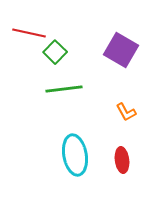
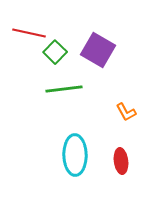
purple square: moved 23 px left
cyan ellipse: rotated 9 degrees clockwise
red ellipse: moved 1 px left, 1 px down
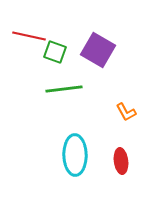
red line: moved 3 px down
green square: rotated 25 degrees counterclockwise
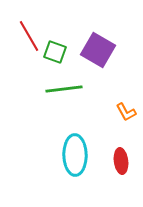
red line: rotated 48 degrees clockwise
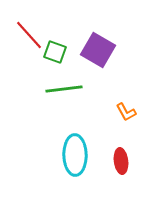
red line: moved 1 px up; rotated 12 degrees counterclockwise
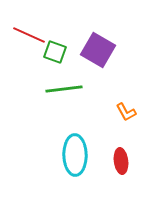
red line: rotated 24 degrees counterclockwise
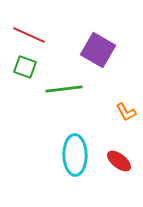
green square: moved 30 px left, 15 px down
red ellipse: moved 2 px left; rotated 45 degrees counterclockwise
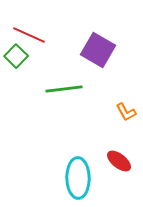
green square: moved 9 px left, 11 px up; rotated 25 degrees clockwise
cyan ellipse: moved 3 px right, 23 px down
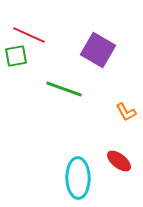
green square: rotated 35 degrees clockwise
green line: rotated 27 degrees clockwise
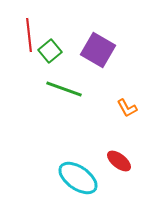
red line: rotated 60 degrees clockwise
green square: moved 34 px right, 5 px up; rotated 30 degrees counterclockwise
orange L-shape: moved 1 px right, 4 px up
cyan ellipse: rotated 54 degrees counterclockwise
